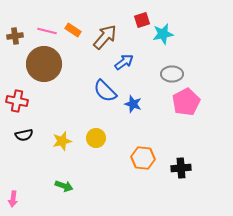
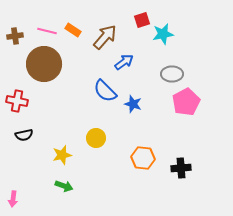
yellow star: moved 14 px down
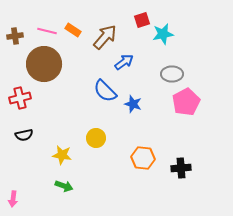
red cross: moved 3 px right, 3 px up; rotated 25 degrees counterclockwise
yellow star: rotated 24 degrees clockwise
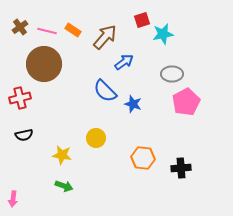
brown cross: moved 5 px right, 9 px up; rotated 28 degrees counterclockwise
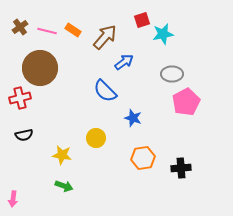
brown circle: moved 4 px left, 4 px down
blue star: moved 14 px down
orange hexagon: rotated 15 degrees counterclockwise
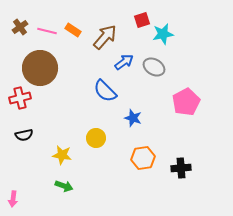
gray ellipse: moved 18 px left, 7 px up; rotated 30 degrees clockwise
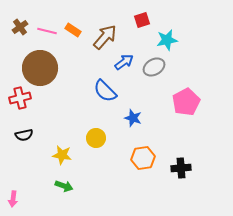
cyan star: moved 4 px right, 6 px down
gray ellipse: rotated 60 degrees counterclockwise
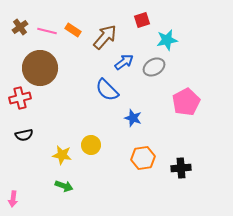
blue semicircle: moved 2 px right, 1 px up
yellow circle: moved 5 px left, 7 px down
